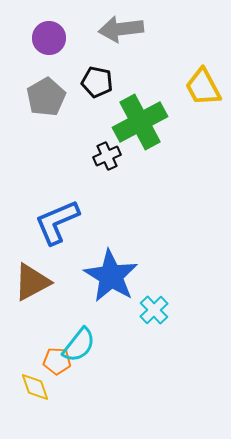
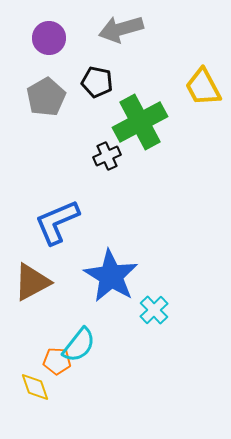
gray arrow: rotated 9 degrees counterclockwise
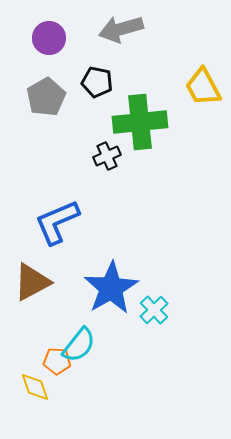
green cross: rotated 22 degrees clockwise
blue star: moved 12 px down; rotated 10 degrees clockwise
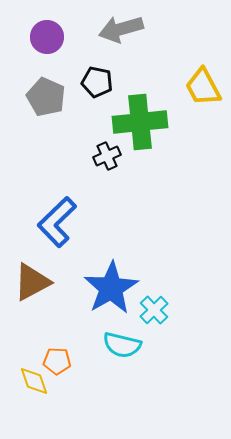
purple circle: moved 2 px left, 1 px up
gray pentagon: rotated 18 degrees counterclockwise
blue L-shape: rotated 21 degrees counterclockwise
cyan semicircle: moved 43 px right; rotated 66 degrees clockwise
yellow diamond: moved 1 px left, 6 px up
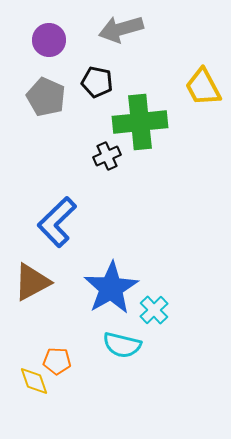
purple circle: moved 2 px right, 3 px down
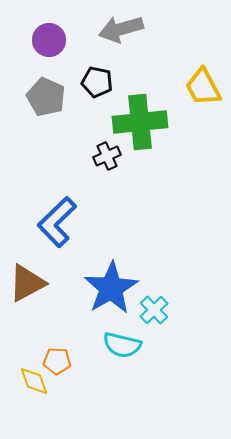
brown triangle: moved 5 px left, 1 px down
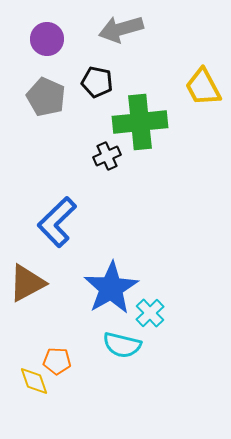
purple circle: moved 2 px left, 1 px up
cyan cross: moved 4 px left, 3 px down
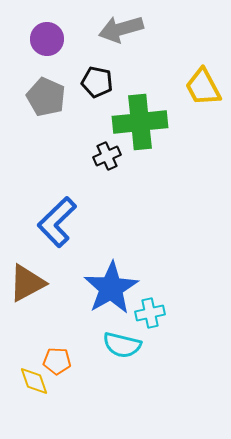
cyan cross: rotated 32 degrees clockwise
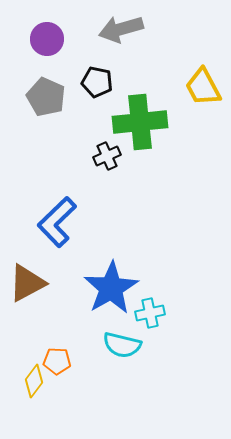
yellow diamond: rotated 56 degrees clockwise
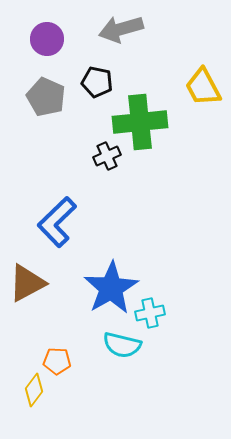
yellow diamond: moved 9 px down
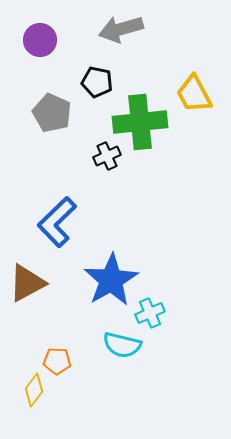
purple circle: moved 7 px left, 1 px down
yellow trapezoid: moved 9 px left, 7 px down
gray pentagon: moved 6 px right, 16 px down
blue star: moved 8 px up
cyan cross: rotated 12 degrees counterclockwise
